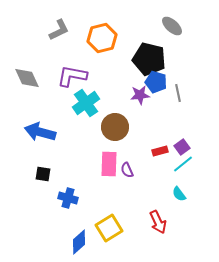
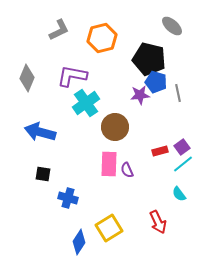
gray diamond: rotated 48 degrees clockwise
blue diamond: rotated 15 degrees counterclockwise
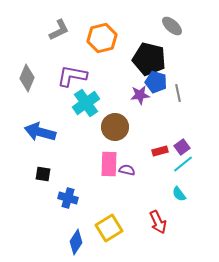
purple semicircle: rotated 126 degrees clockwise
blue diamond: moved 3 px left
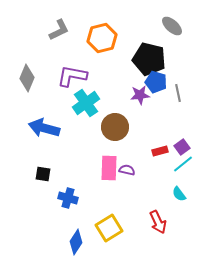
blue arrow: moved 4 px right, 4 px up
pink rectangle: moved 4 px down
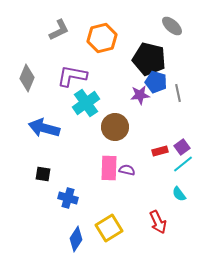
blue diamond: moved 3 px up
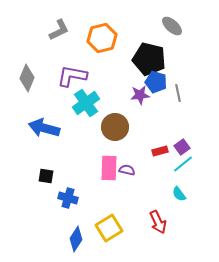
black square: moved 3 px right, 2 px down
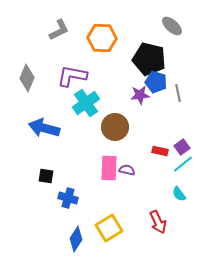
orange hexagon: rotated 16 degrees clockwise
red rectangle: rotated 28 degrees clockwise
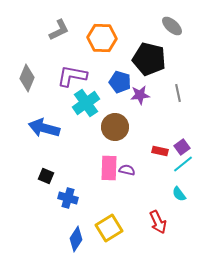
blue pentagon: moved 36 px left
black square: rotated 14 degrees clockwise
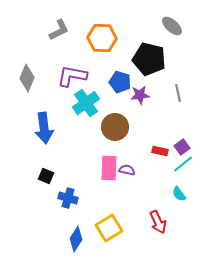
blue arrow: rotated 112 degrees counterclockwise
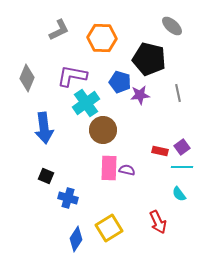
brown circle: moved 12 px left, 3 px down
cyan line: moved 1 px left, 3 px down; rotated 40 degrees clockwise
